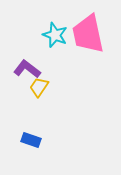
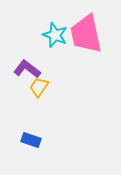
pink trapezoid: moved 2 px left
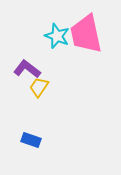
cyan star: moved 2 px right, 1 px down
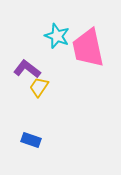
pink trapezoid: moved 2 px right, 14 px down
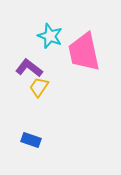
cyan star: moved 7 px left
pink trapezoid: moved 4 px left, 4 px down
purple L-shape: moved 2 px right, 1 px up
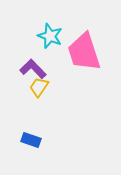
pink trapezoid: rotated 6 degrees counterclockwise
purple L-shape: moved 4 px right, 1 px down; rotated 8 degrees clockwise
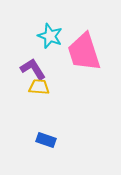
purple L-shape: rotated 12 degrees clockwise
yellow trapezoid: rotated 60 degrees clockwise
blue rectangle: moved 15 px right
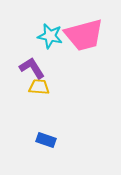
cyan star: rotated 10 degrees counterclockwise
pink trapezoid: moved 17 px up; rotated 87 degrees counterclockwise
purple L-shape: moved 1 px left, 1 px up
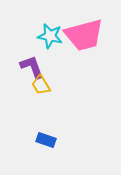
purple L-shape: moved 1 px up; rotated 12 degrees clockwise
yellow trapezoid: moved 2 px right, 2 px up; rotated 125 degrees counterclockwise
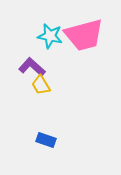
purple L-shape: rotated 28 degrees counterclockwise
